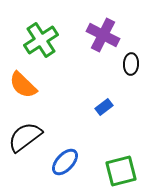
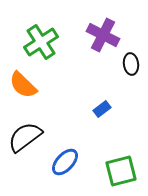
green cross: moved 2 px down
black ellipse: rotated 10 degrees counterclockwise
blue rectangle: moved 2 px left, 2 px down
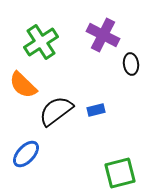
blue rectangle: moved 6 px left, 1 px down; rotated 24 degrees clockwise
black semicircle: moved 31 px right, 26 px up
blue ellipse: moved 39 px left, 8 px up
green square: moved 1 px left, 2 px down
